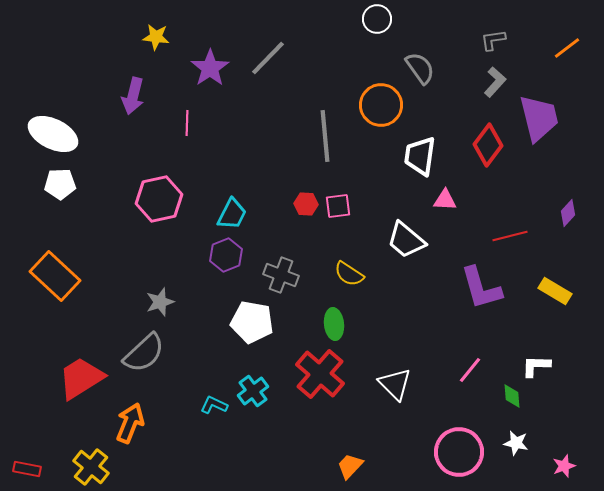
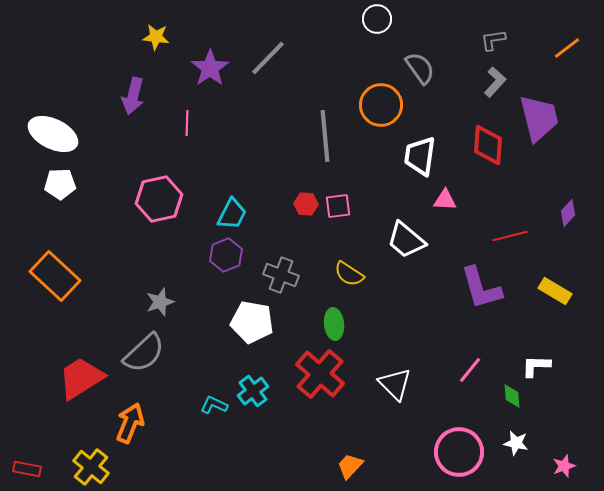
red diamond at (488, 145): rotated 33 degrees counterclockwise
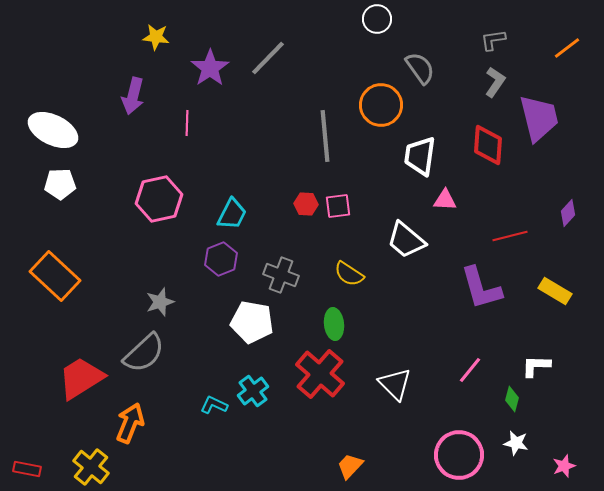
gray L-shape at (495, 82): rotated 8 degrees counterclockwise
white ellipse at (53, 134): moved 4 px up
purple hexagon at (226, 255): moved 5 px left, 4 px down
green diamond at (512, 396): moved 3 px down; rotated 20 degrees clockwise
pink circle at (459, 452): moved 3 px down
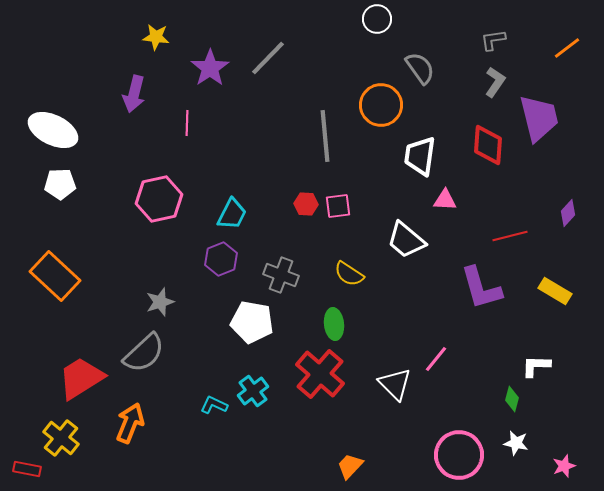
purple arrow at (133, 96): moved 1 px right, 2 px up
pink line at (470, 370): moved 34 px left, 11 px up
yellow cross at (91, 467): moved 30 px left, 29 px up
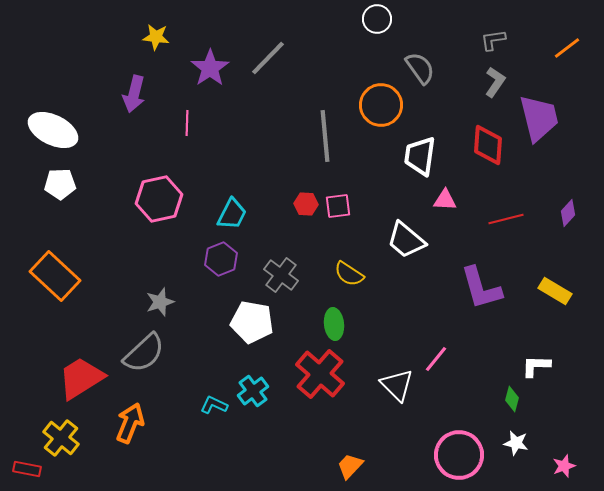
red line at (510, 236): moved 4 px left, 17 px up
gray cross at (281, 275): rotated 16 degrees clockwise
white triangle at (395, 384): moved 2 px right, 1 px down
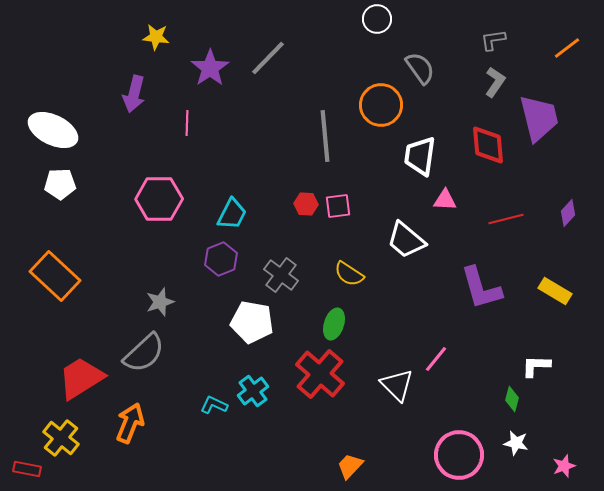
red diamond at (488, 145): rotated 9 degrees counterclockwise
pink hexagon at (159, 199): rotated 12 degrees clockwise
green ellipse at (334, 324): rotated 24 degrees clockwise
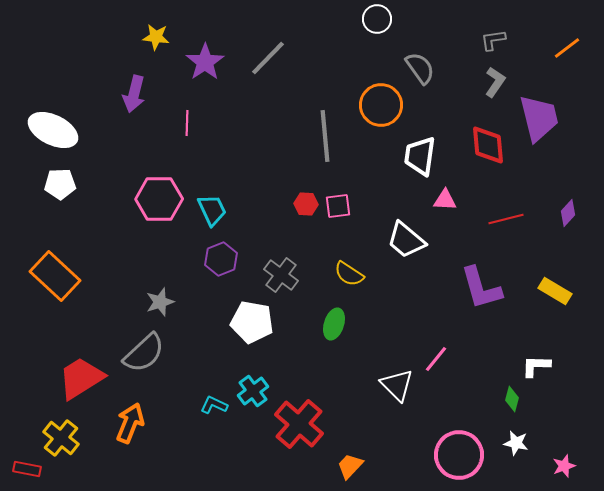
purple star at (210, 68): moved 5 px left, 6 px up
cyan trapezoid at (232, 214): moved 20 px left, 4 px up; rotated 52 degrees counterclockwise
red cross at (320, 374): moved 21 px left, 50 px down
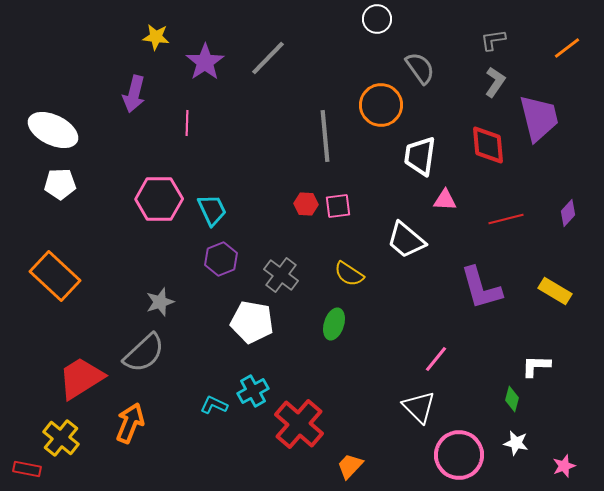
white triangle at (397, 385): moved 22 px right, 22 px down
cyan cross at (253, 391): rotated 8 degrees clockwise
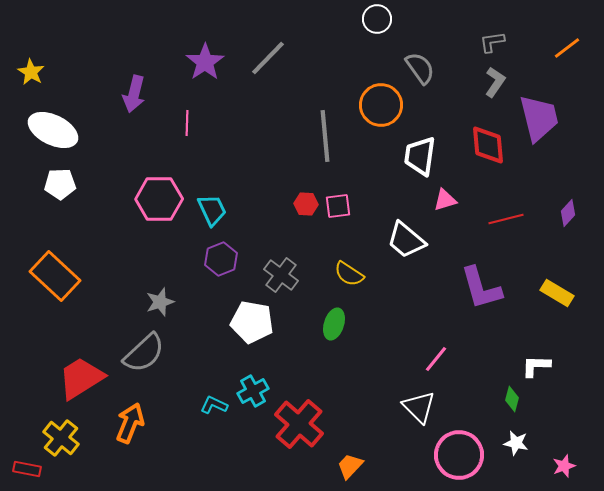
yellow star at (156, 37): moved 125 px left, 35 px down; rotated 24 degrees clockwise
gray L-shape at (493, 40): moved 1 px left, 2 px down
pink triangle at (445, 200): rotated 20 degrees counterclockwise
yellow rectangle at (555, 291): moved 2 px right, 2 px down
